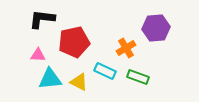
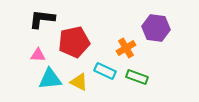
purple hexagon: rotated 12 degrees clockwise
green rectangle: moved 1 px left
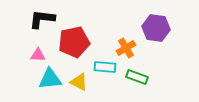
cyan rectangle: moved 4 px up; rotated 20 degrees counterclockwise
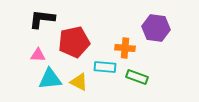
orange cross: moved 1 px left; rotated 36 degrees clockwise
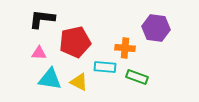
red pentagon: moved 1 px right
pink triangle: moved 1 px right, 2 px up
cyan triangle: rotated 15 degrees clockwise
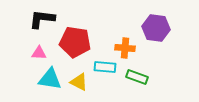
red pentagon: rotated 20 degrees clockwise
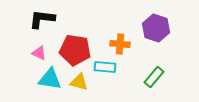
purple hexagon: rotated 12 degrees clockwise
red pentagon: moved 8 px down
orange cross: moved 5 px left, 4 px up
pink triangle: rotated 21 degrees clockwise
green rectangle: moved 17 px right; rotated 70 degrees counterclockwise
yellow triangle: rotated 12 degrees counterclockwise
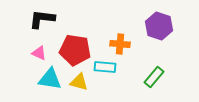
purple hexagon: moved 3 px right, 2 px up
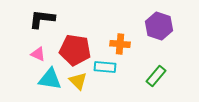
pink triangle: moved 1 px left, 1 px down
green rectangle: moved 2 px right, 1 px up
yellow triangle: moved 1 px left, 1 px up; rotated 30 degrees clockwise
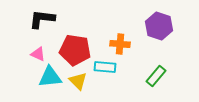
cyan triangle: moved 2 px up; rotated 15 degrees counterclockwise
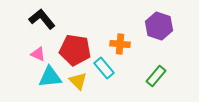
black L-shape: rotated 44 degrees clockwise
cyan rectangle: moved 1 px left, 1 px down; rotated 45 degrees clockwise
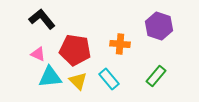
cyan rectangle: moved 5 px right, 11 px down
